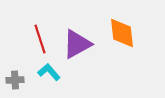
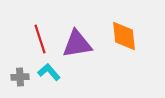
orange diamond: moved 2 px right, 3 px down
purple triangle: rotated 20 degrees clockwise
gray cross: moved 5 px right, 3 px up
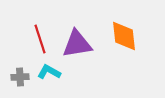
cyan L-shape: rotated 20 degrees counterclockwise
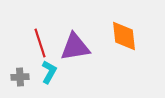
red line: moved 4 px down
purple triangle: moved 2 px left, 3 px down
cyan L-shape: rotated 90 degrees clockwise
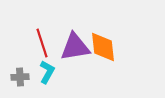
orange diamond: moved 21 px left, 11 px down
red line: moved 2 px right
cyan L-shape: moved 2 px left
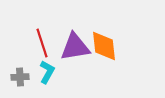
orange diamond: moved 1 px right, 1 px up
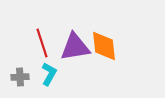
cyan L-shape: moved 2 px right, 2 px down
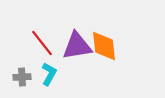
red line: rotated 20 degrees counterclockwise
purple triangle: moved 2 px right, 1 px up
gray cross: moved 2 px right
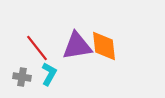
red line: moved 5 px left, 5 px down
gray cross: rotated 12 degrees clockwise
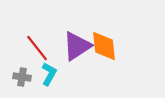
purple triangle: rotated 24 degrees counterclockwise
